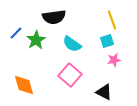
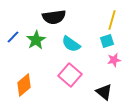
yellow line: rotated 36 degrees clockwise
blue line: moved 3 px left, 4 px down
cyan semicircle: moved 1 px left
orange diamond: rotated 65 degrees clockwise
black triangle: rotated 12 degrees clockwise
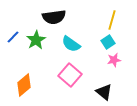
cyan square: moved 1 px right, 1 px down; rotated 16 degrees counterclockwise
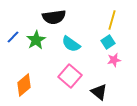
pink square: moved 1 px down
black triangle: moved 5 px left
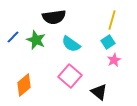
green star: rotated 18 degrees counterclockwise
pink star: rotated 16 degrees counterclockwise
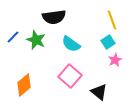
yellow line: rotated 36 degrees counterclockwise
pink star: moved 1 px right
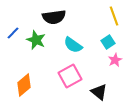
yellow line: moved 2 px right, 4 px up
blue line: moved 4 px up
cyan semicircle: moved 2 px right, 1 px down
pink square: rotated 20 degrees clockwise
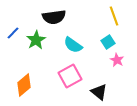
green star: rotated 18 degrees clockwise
pink star: moved 2 px right; rotated 16 degrees counterclockwise
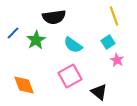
orange diamond: rotated 70 degrees counterclockwise
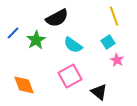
black semicircle: moved 3 px right, 1 px down; rotated 20 degrees counterclockwise
